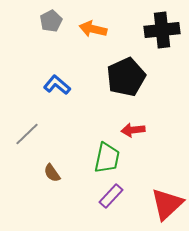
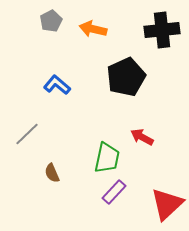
red arrow: moved 9 px right, 7 px down; rotated 35 degrees clockwise
brown semicircle: rotated 12 degrees clockwise
purple rectangle: moved 3 px right, 4 px up
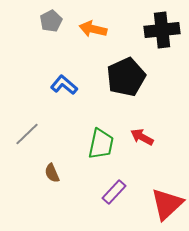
blue L-shape: moved 7 px right
green trapezoid: moved 6 px left, 14 px up
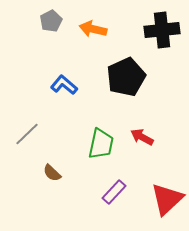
brown semicircle: rotated 24 degrees counterclockwise
red triangle: moved 5 px up
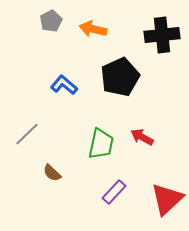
black cross: moved 5 px down
black pentagon: moved 6 px left
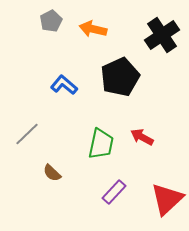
black cross: rotated 28 degrees counterclockwise
